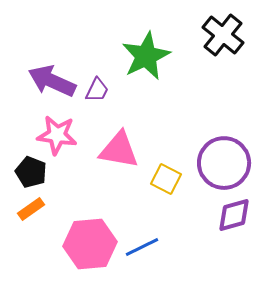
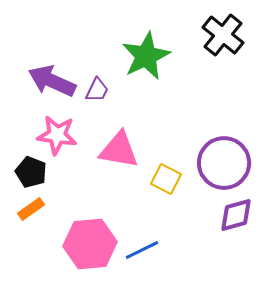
purple diamond: moved 2 px right
blue line: moved 3 px down
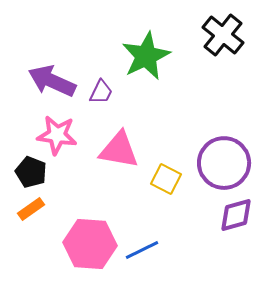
purple trapezoid: moved 4 px right, 2 px down
pink hexagon: rotated 9 degrees clockwise
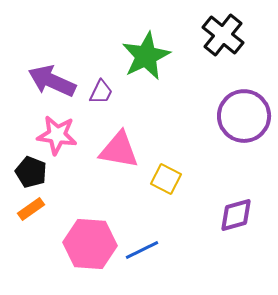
purple circle: moved 20 px right, 47 px up
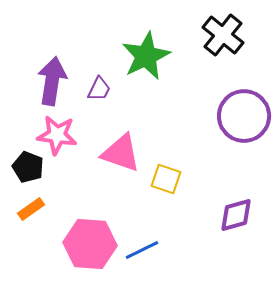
purple arrow: rotated 75 degrees clockwise
purple trapezoid: moved 2 px left, 3 px up
pink triangle: moved 2 px right, 3 px down; rotated 9 degrees clockwise
black pentagon: moved 3 px left, 5 px up
yellow square: rotated 8 degrees counterclockwise
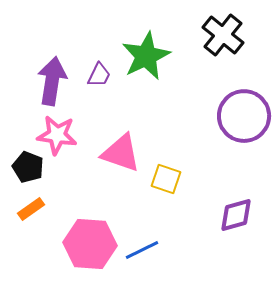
purple trapezoid: moved 14 px up
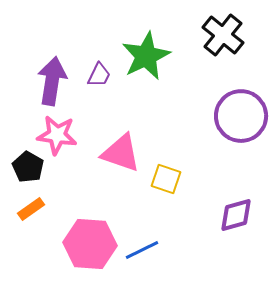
purple circle: moved 3 px left
black pentagon: rotated 8 degrees clockwise
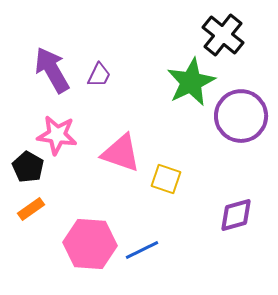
green star: moved 45 px right, 26 px down
purple arrow: moved 11 px up; rotated 39 degrees counterclockwise
